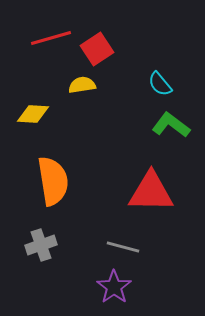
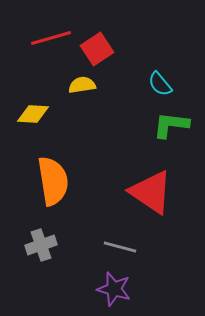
green L-shape: rotated 30 degrees counterclockwise
red triangle: rotated 33 degrees clockwise
gray line: moved 3 px left
purple star: moved 2 px down; rotated 20 degrees counterclockwise
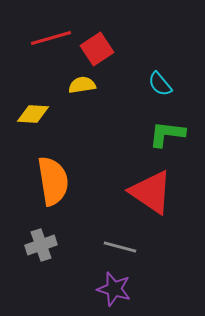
green L-shape: moved 4 px left, 9 px down
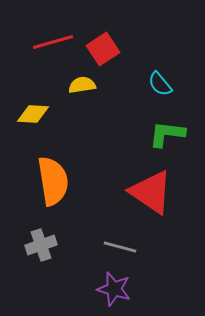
red line: moved 2 px right, 4 px down
red square: moved 6 px right
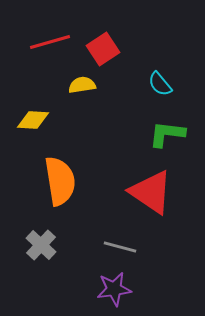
red line: moved 3 px left
yellow diamond: moved 6 px down
orange semicircle: moved 7 px right
gray cross: rotated 28 degrees counterclockwise
purple star: rotated 24 degrees counterclockwise
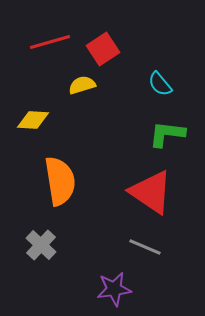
yellow semicircle: rotated 8 degrees counterclockwise
gray line: moved 25 px right; rotated 8 degrees clockwise
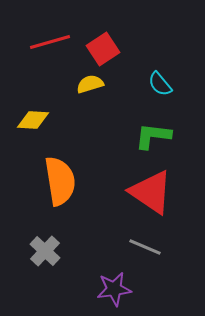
yellow semicircle: moved 8 px right, 1 px up
green L-shape: moved 14 px left, 2 px down
gray cross: moved 4 px right, 6 px down
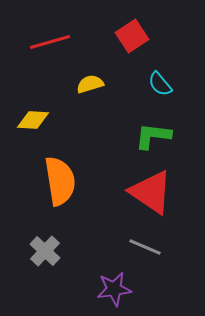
red square: moved 29 px right, 13 px up
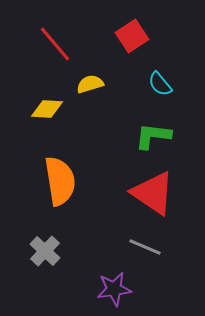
red line: moved 5 px right, 2 px down; rotated 66 degrees clockwise
yellow diamond: moved 14 px right, 11 px up
red triangle: moved 2 px right, 1 px down
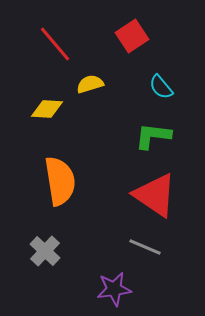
cyan semicircle: moved 1 px right, 3 px down
red triangle: moved 2 px right, 2 px down
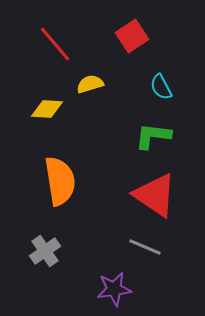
cyan semicircle: rotated 12 degrees clockwise
gray cross: rotated 12 degrees clockwise
